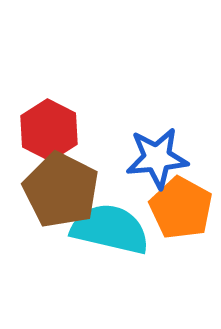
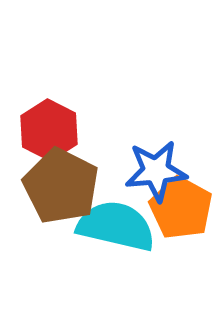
blue star: moved 1 px left, 13 px down
brown pentagon: moved 4 px up
cyan semicircle: moved 6 px right, 3 px up
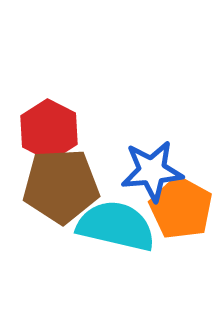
blue star: moved 4 px left
brown pentagon: rotated 30 degrees counterclockwise
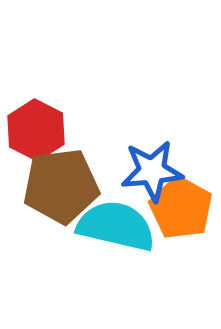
red hexagon: moved 13 px left
brown pentagon: rotated 4 degrees counterclockwise
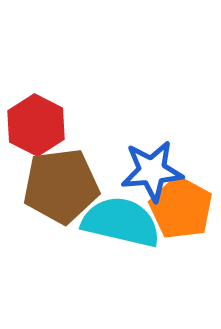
red hexagon: moved 5 px up
cyan semicircle: moved 5 px right, 4 px up
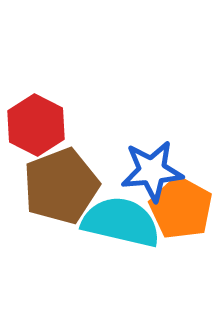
brown pentagon: rotated 14 degrees counterclockwise
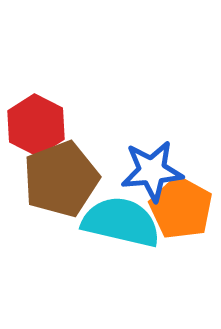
brown pentagon: moved 7 px up
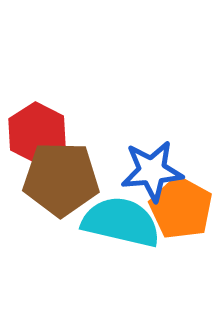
red hexagon: moved 1 px right, 8 px down
brown pentagon: rotated 22 degrees clockwise
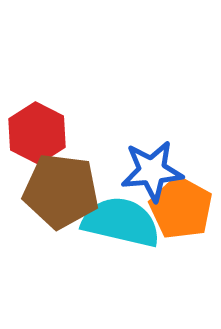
brown pentagon: moved 12 px down; rotated 6 degrees clockwise
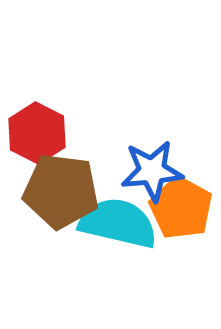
cyan semicircle: moved 3 px left, 1 px down
